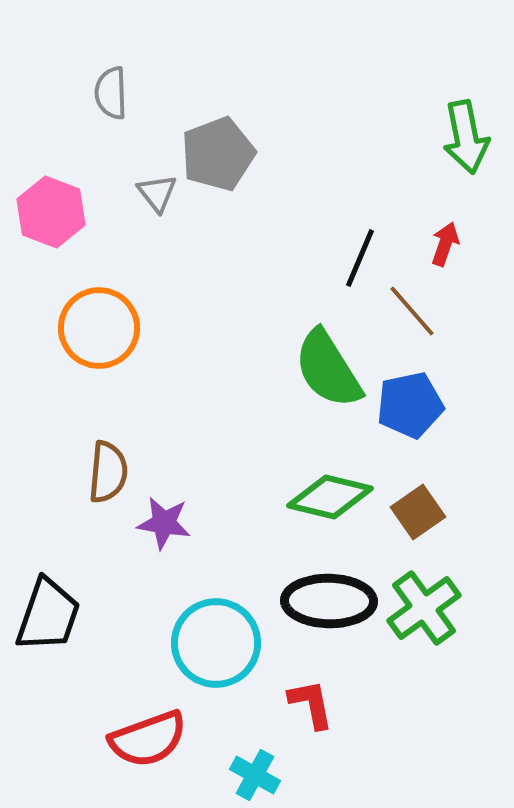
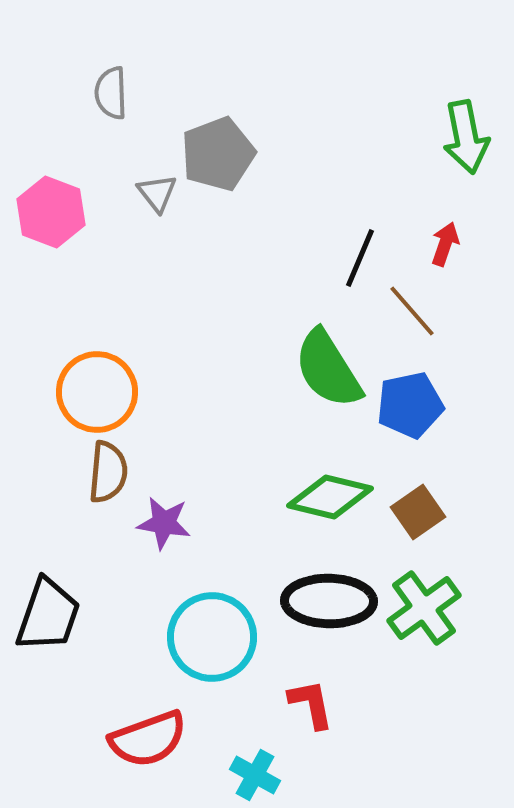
orange circle: moved 2 px left, 64 px down
cyan circle: moved 4 px left, 6 px up
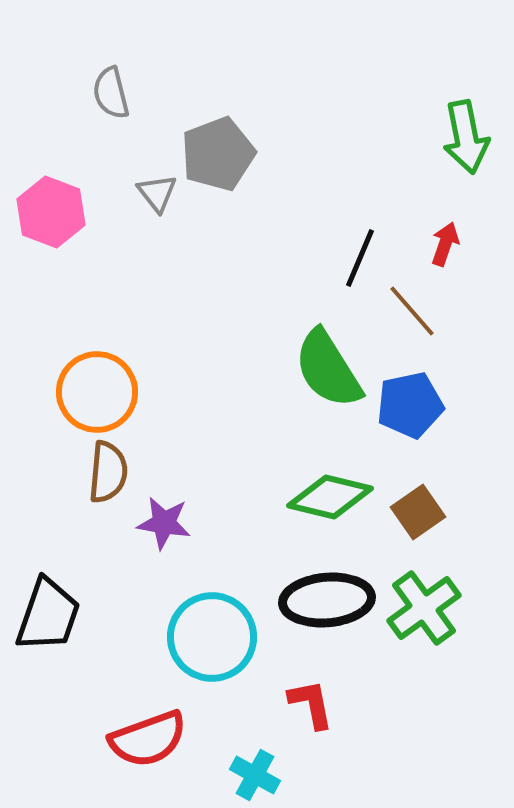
gray semicircle: rotated 12 degrees counterclockwise
black ellipse: moved 2 px left, 1 px up; rotated 6 degrees counterclockwise
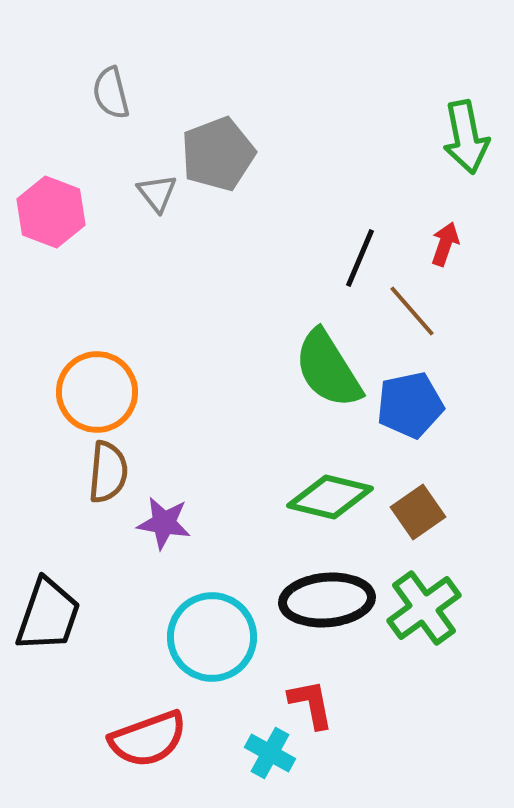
cyan cross: moved 15 px right, 22 px up
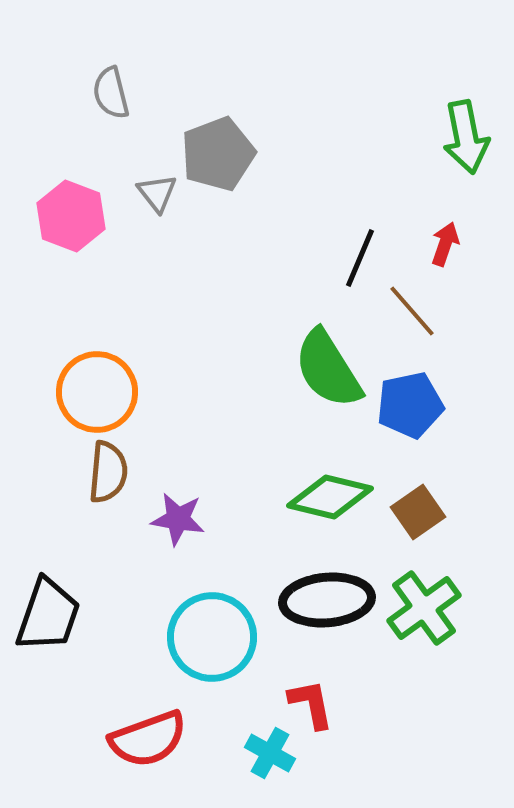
pink hexagon: moved 20 px right, 4 px down
purple star: moved 14 px right, 4 px up
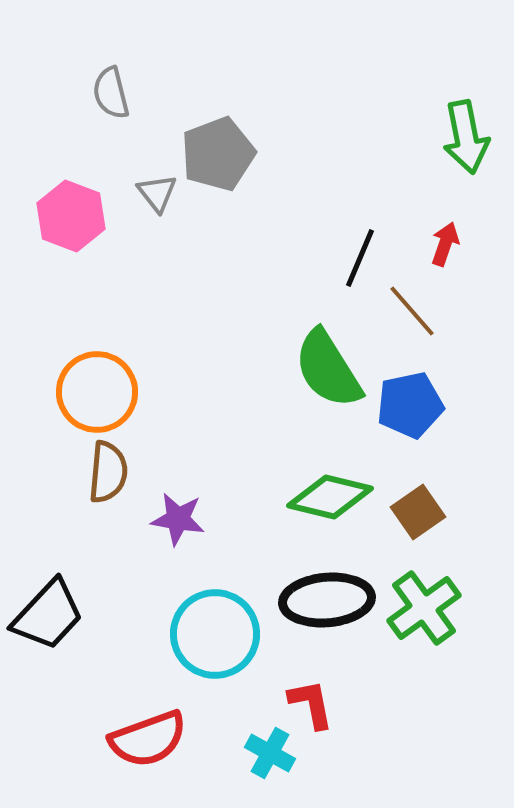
black trapezoid: rotated 24 degrees clockwise
cyan circle: moved 3 px right, 3 px up
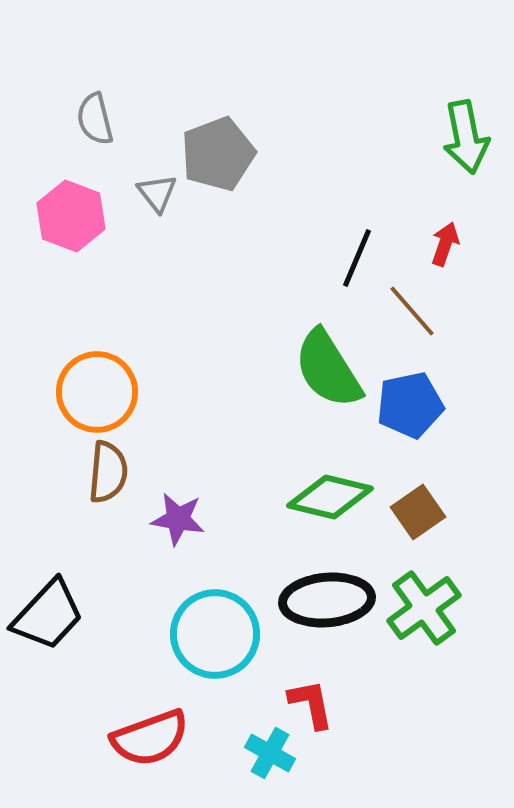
gray semicircle: moved 16 px left, 26 px down
black line: moved 3 px left
red semicircle: moved 2 px right, 1 px up
